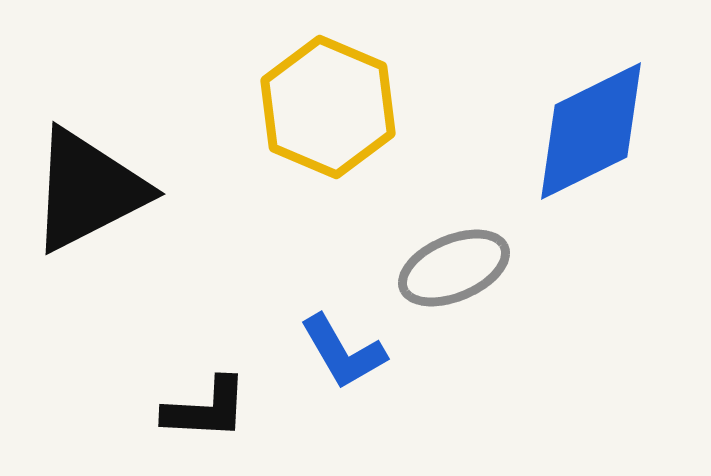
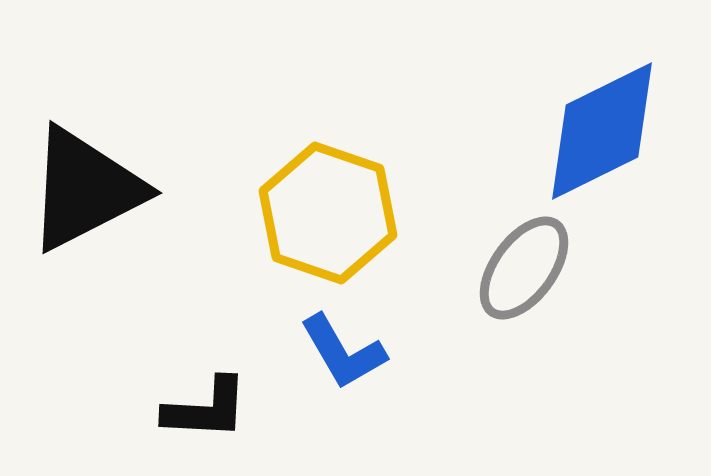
yellow hexagon: moved 106 px down; rotated 4 degrees counterclockwise
blue diamond: moved 11 px right
black triangle: moved 3 px left, 1 px up
gray ellipse: moved 70 px right; rotated 31 degrees counterclockwise
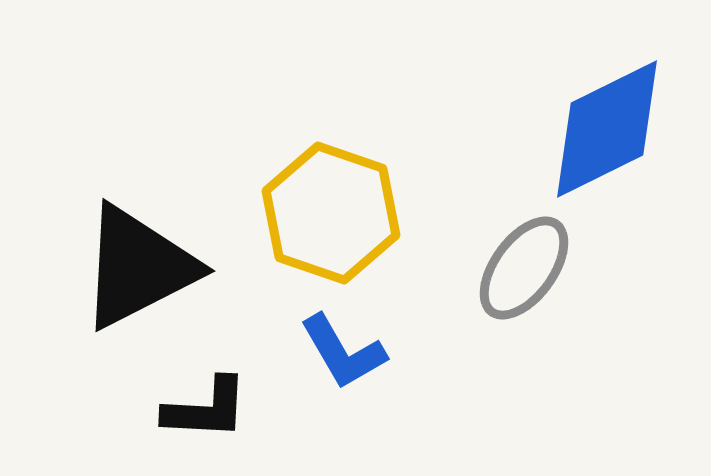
blue diamond: moved 5 px right, 2 px up
black triangle: moved 53 px right, 78 px down
yellow hexagon: moved 3 px right
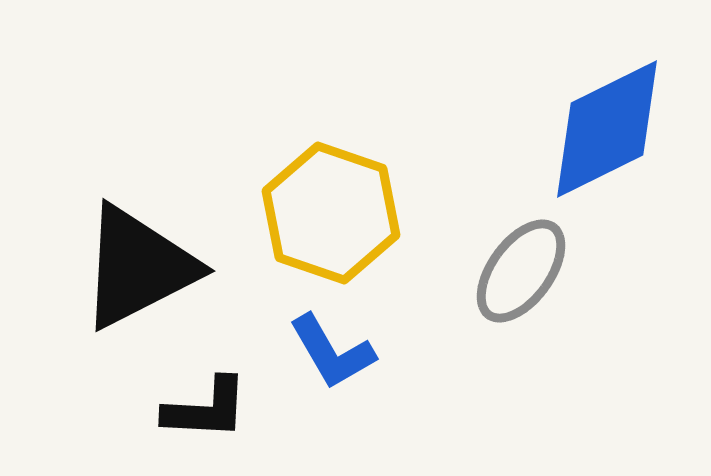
gray ellipse: moved 3 px left, 3 px down
blue L-shape: moved 11 px left
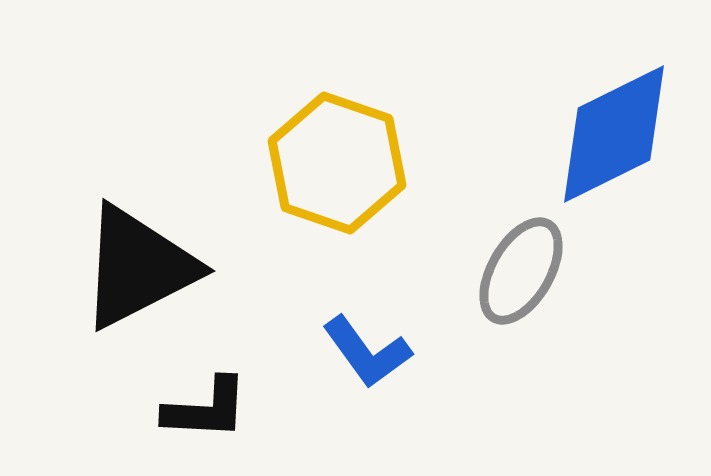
blue diamond: moved 7 px right, 5 px down
yellow hexagon: moved 6 px right, 50 px up
gray ellipse: rotated 6 degrees counterclockwise
blue L-shape: moved 35 px right; rotated 6 degrees counterclockwise
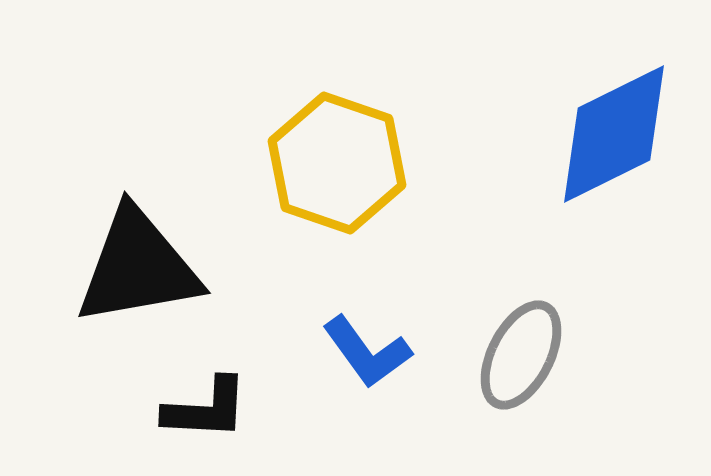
black triangle: rotated 17 degrees clockwise
gray ellipse: moved 84 px down; rotated 3 degrees counterclockwise
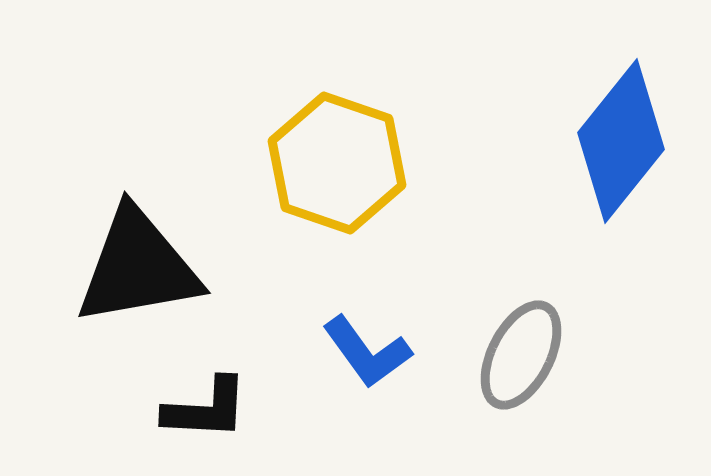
blue diamond: moved 7 px right, 7 px down; rotated 25 degrees counterclockwise
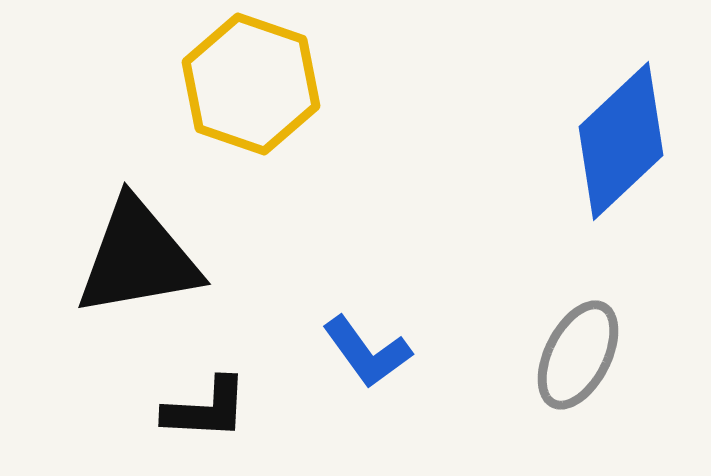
blue diamond: rotated 8 degrees clockwise
yellow hexagon: moved 86 px left, 79 px up
black triangle: moved 9 px up
gray ellipse: moved 57 px right
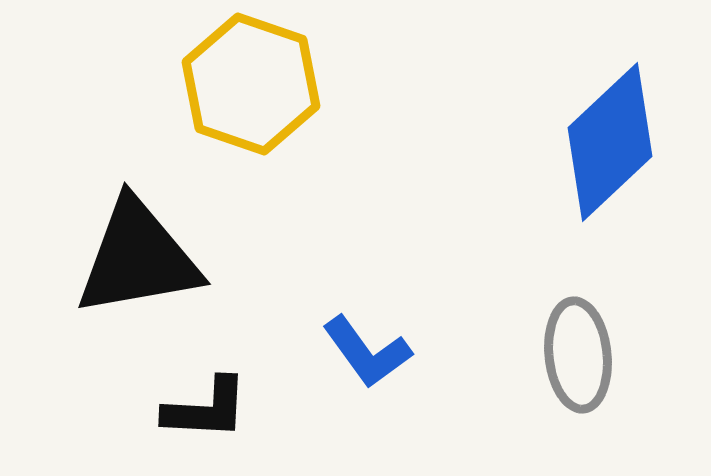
blue diamond: moved 11 px left, 1 px down
gray ellipse: rotated 33 degrees counterclockwise
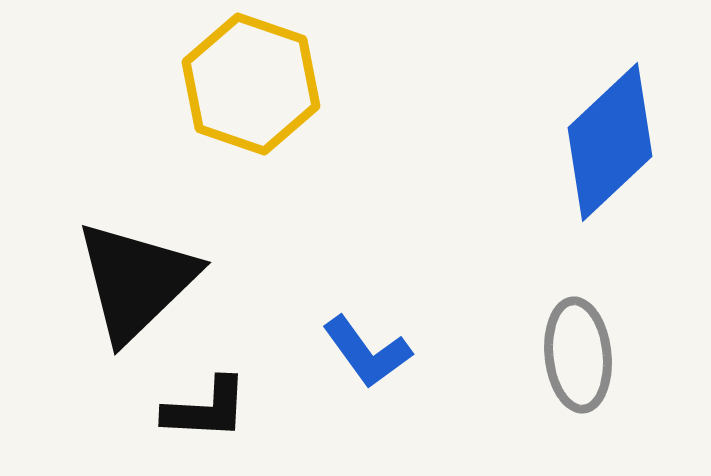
black triangle: moved 2 px left, 23 px down; rotated 34 degrees counterclockwise
